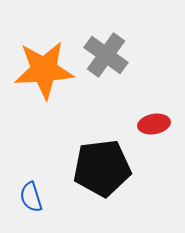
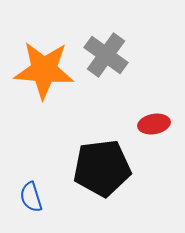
orange star: rotated 8 degrees clockwise
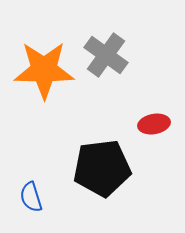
orange star: rotated 4 degrees counterclockwise
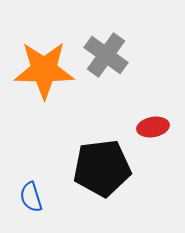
red ellipse: moved 1 px left, 3 px down
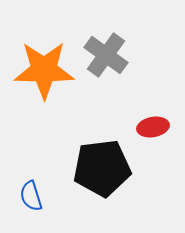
blue semicircle: moved 1 px up
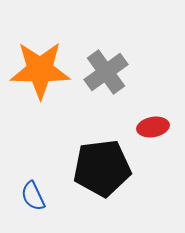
gray cross: moved 17 px down; rotated 18 degrees clockwise
orange star: moved 4 px left
blue semicircle: moved 2 px right; rotated 8 degrees counterclockwise
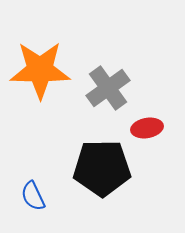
gray cross: moved 2 px right, 16 px down
red ellipse: moved 6 px left, 1 px down
black pentagon: rotated 6 degrees clockwise
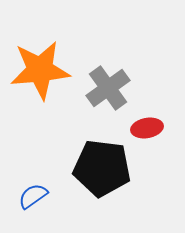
orange star: rotated 6 degrees counterclockwise
black pentagon: rotated 8 degrees clockwise
blue semicircle: rotated 80 degrees clockwise
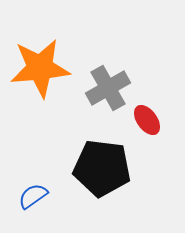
orange star: moved 2 px up
gray cross: rotated 6 degrees clockwise
red ellipse: moved 8 px up; rotated 64 degrees clockwise
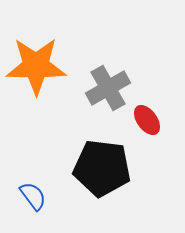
orange star: moved 4 px left, 2 px up; rotated 6 degrees clockwise
blue semicircle: rotated 88 degrees clockwise
